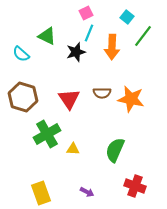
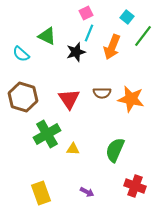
orange arrow: rotated 20 degrees clockwise
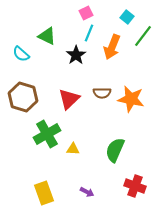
black star: moved 3 px down; rotated 18 degrees counterclockwise
red triangle: rotated 20 degrees clockwise
yellow rectangle: moved 3 px right
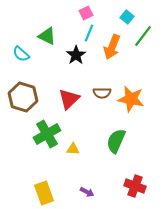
green semicircle: moved 1 px right, 9 px up
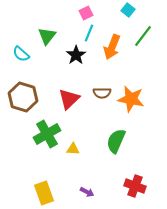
cyan square: moved 1 px right, 7 px up
green triangle: rotated 42 degrees clockwise
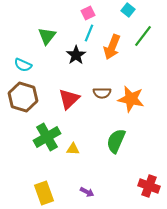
pink square: moved 2 px right
cyan semicircle: moved 2 px right, 11 px down; rotated 18 degrees counterclockwise
green cross: moved 3 px down
red cross: moved 14 px right
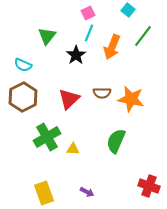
brown hexagon: rotated 16 degrees clockwise
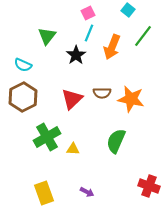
red triangle: moved 3 px right
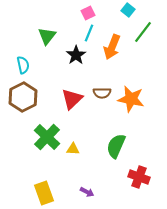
green line: moved 4 px up
cyan semicircle: rotated 126 degrees counterclockwise
green cross: rotated 16 degrees counterclockwise
green semicircle: moved 5 px down
red cross: moved 10 px left, 9 px up
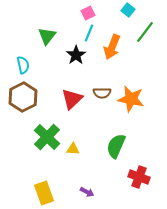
green line: moved 2 px right
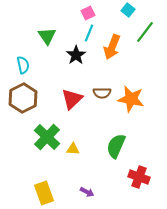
green triangle: rotated 12 degrees counterclockwise
brown hexagon: moved 1 px down
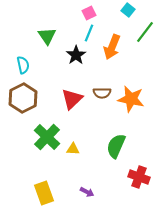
pink square: moved 1 px right
